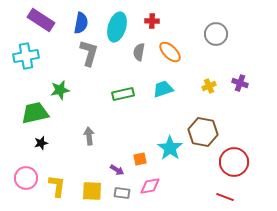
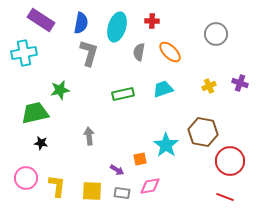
cyan cross: moved 2 px left, 3 px up
black star: rotated 24 degrees clockwise
cyan star: moved 4 px left, 3 px up
red circle: moved 4 px left, 1 px up
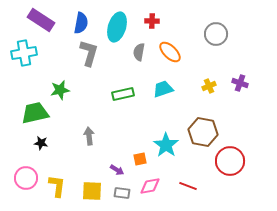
red line: moved 37 px left, 11 px up
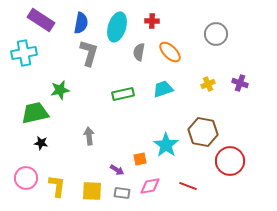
yellow cross: moved 1 px left, 2 px up
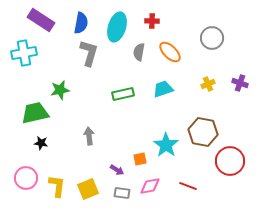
gray circle: moved 4 px left, 4 px down
yellow square: moved 4 px left, 2 px up; rotated 25 degrees counterclockwise
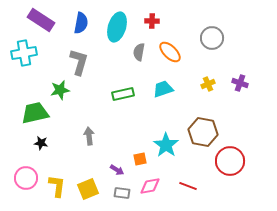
gray L-shape: moved 10 px left, 9 px down
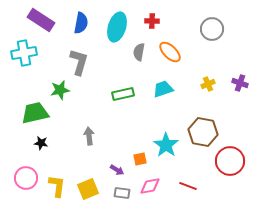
gray circle: moved 9 px up
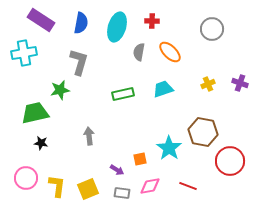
cyan star: moved 3 px right, 3 px down
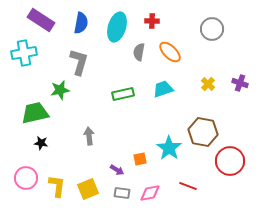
yellow cross: rotated 24 degrees counterclockwise
pink diamond: moved 7 px down
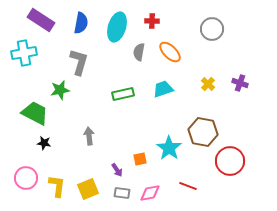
green trapezoid: rotated 40 degrees clockwise
black star: moved 3 px right
purple arrow: rotated 24 degrees clockwise
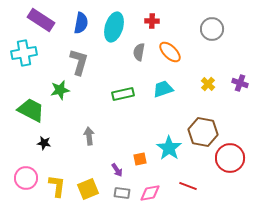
cyan ellipse: moved 3 px left
green trapezoid: moved 4 px left, 3 px up
red circle: moved 3 px up
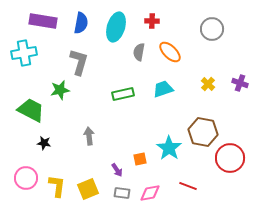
purple rectangle: moved 2 px right, 1 px down; rotated 24 degrees counterclockwise
cyan ellipse: moved 2 px right
